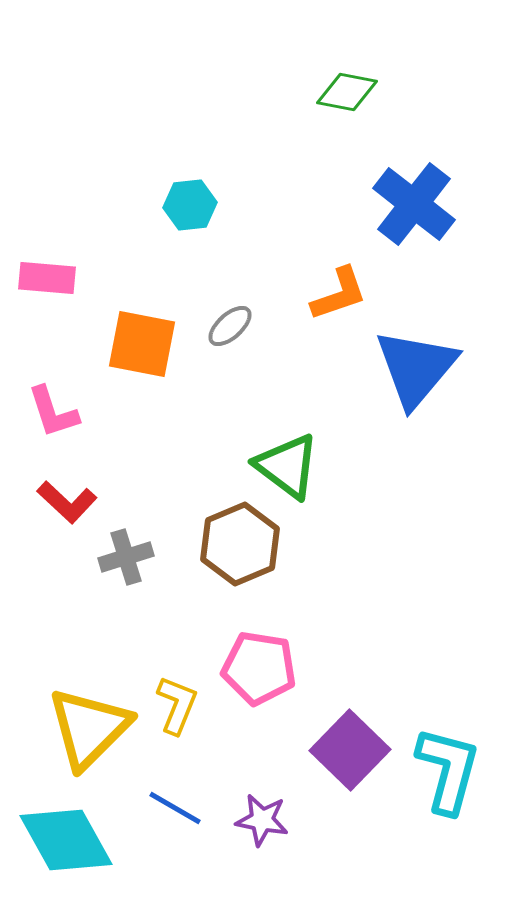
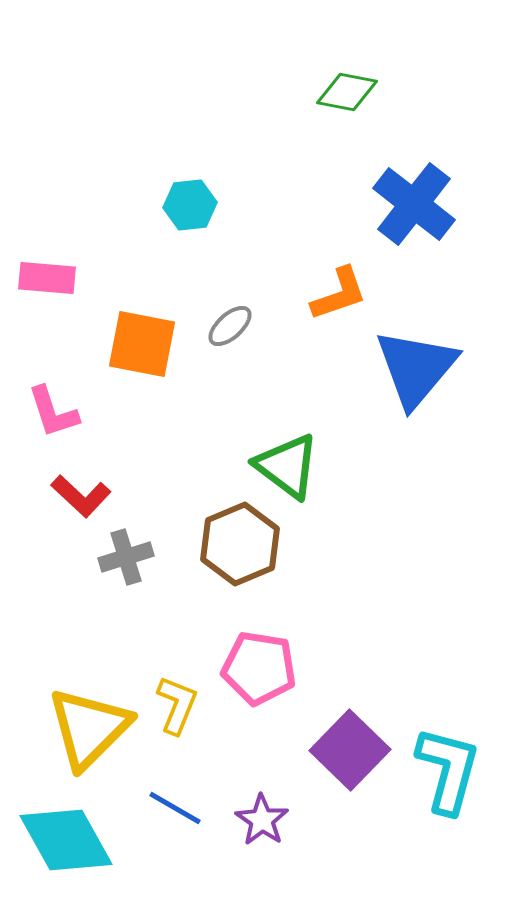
red L-shape: moved 14 px right, 6 px up
purple star: rotated 24 degrees clockwise
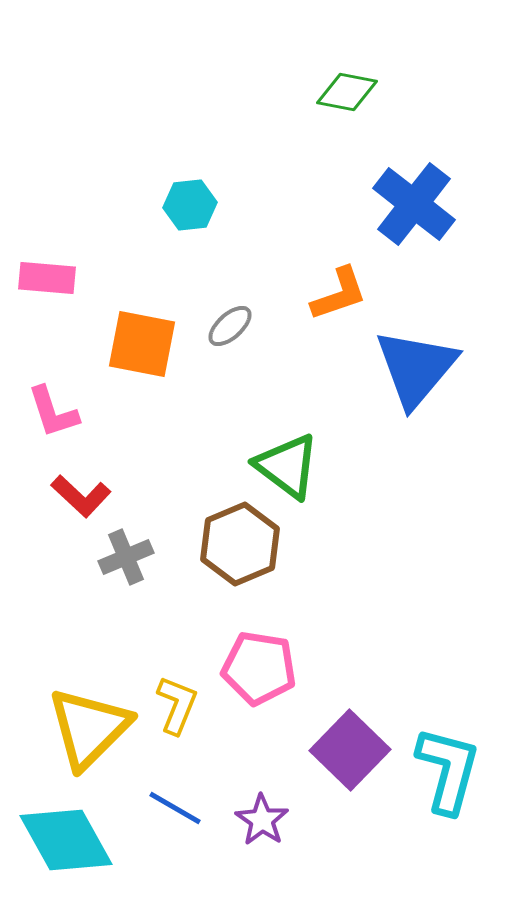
gray cross: rotated 6 degrees counterclockwise
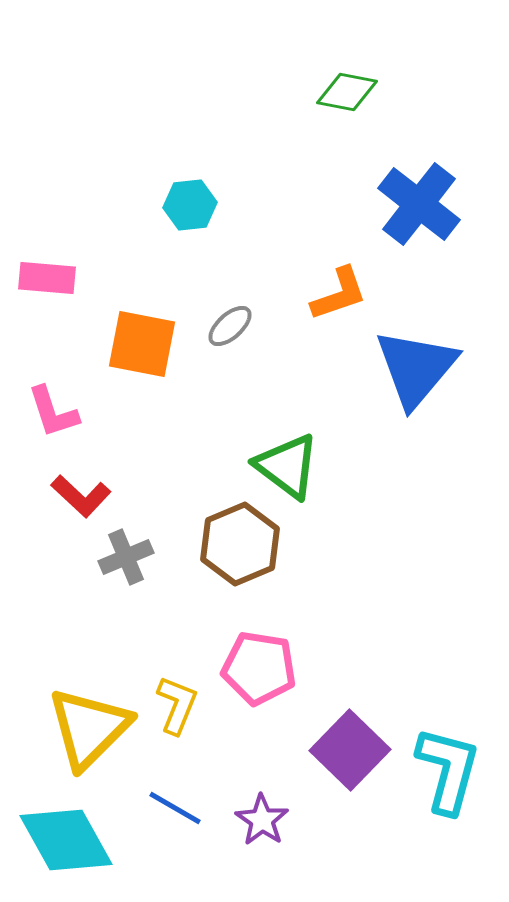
blue cross: moved 5 px right
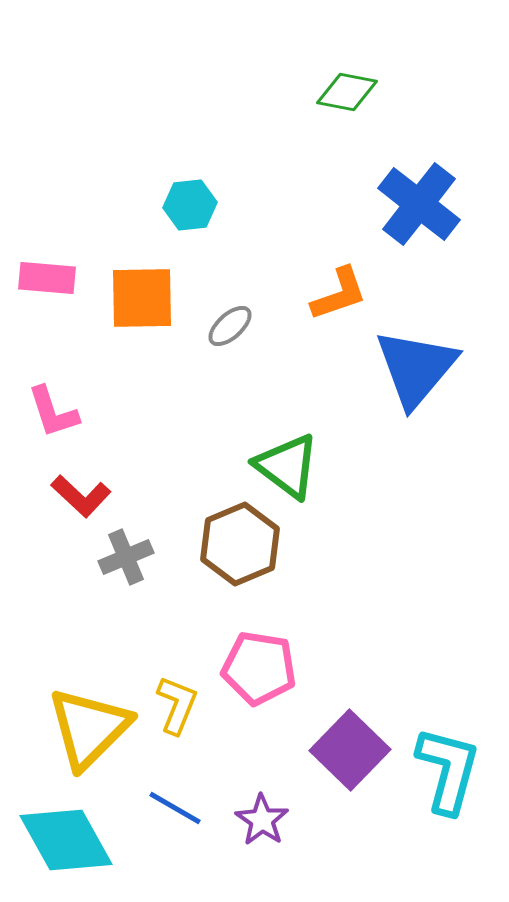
orange square: moved 46 px up; rotated 12 degrees counterclockwise
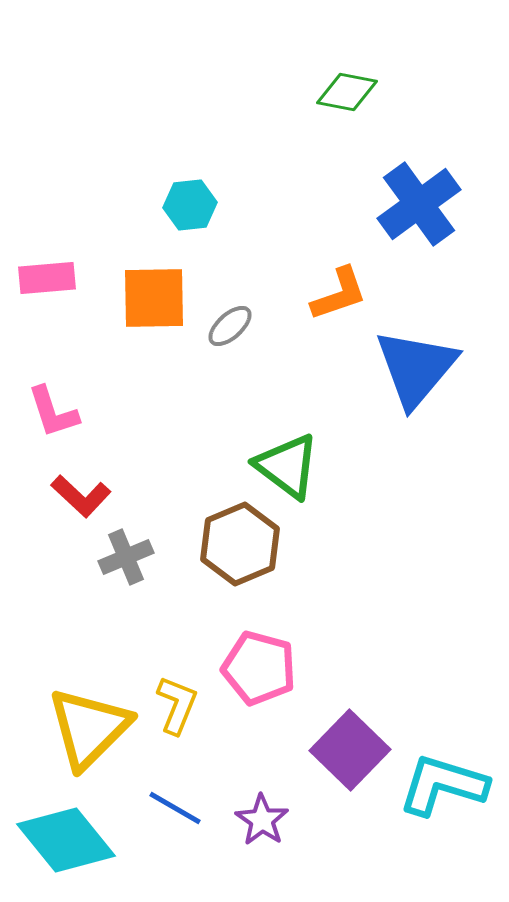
blue cross: rotated 16 degrees clockwise
pink rectangle: rotated 10 degrees counterclockwise
orange square: moved 12 px right
pink pentagon: rotated 6 degrees clockwise
cyan L-shape: moved 5 px left, 15 px down; rotated 88 degrees counterclockwise
cyan diamond: rotated 10 degrees counterclockwise
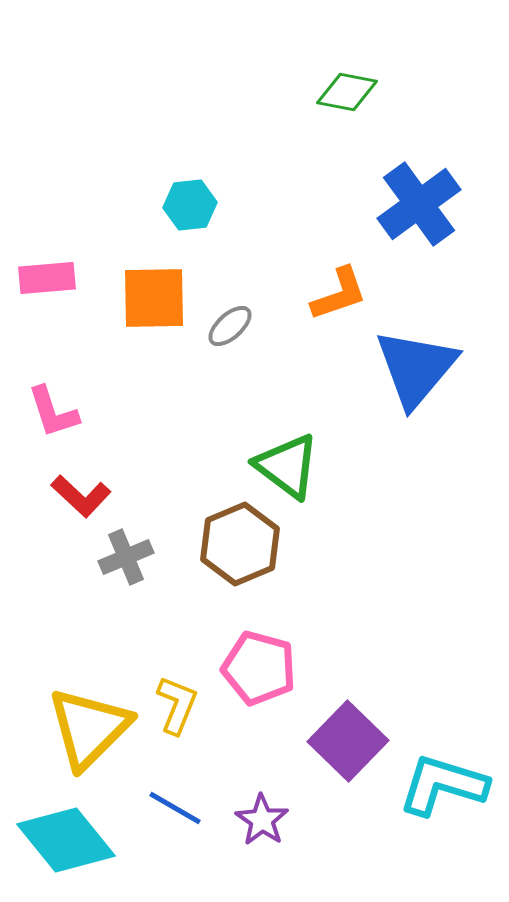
purple square: moved 2 px left, 9 px up
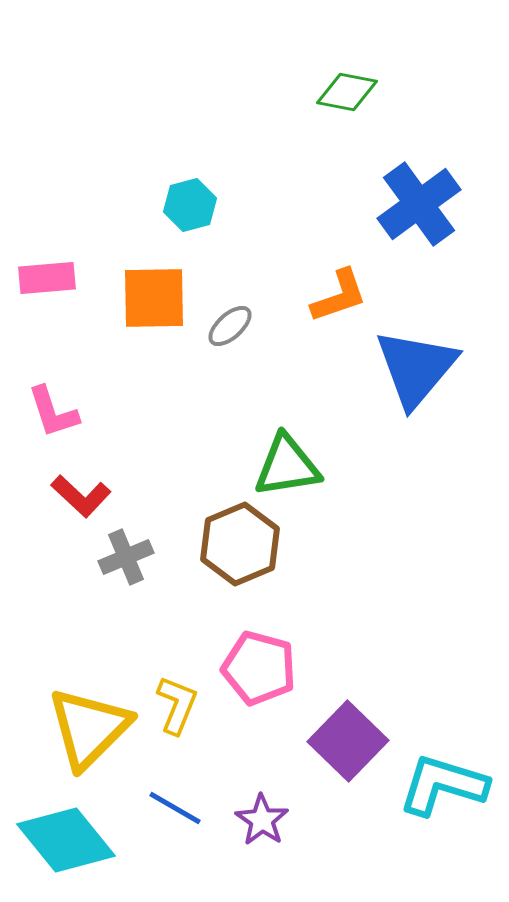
cyan hexagon: rotated 9 degrees counterclockwise
orange L-shape: moved 2 px down
green triangle: rotated 46 degrees counterclockwise
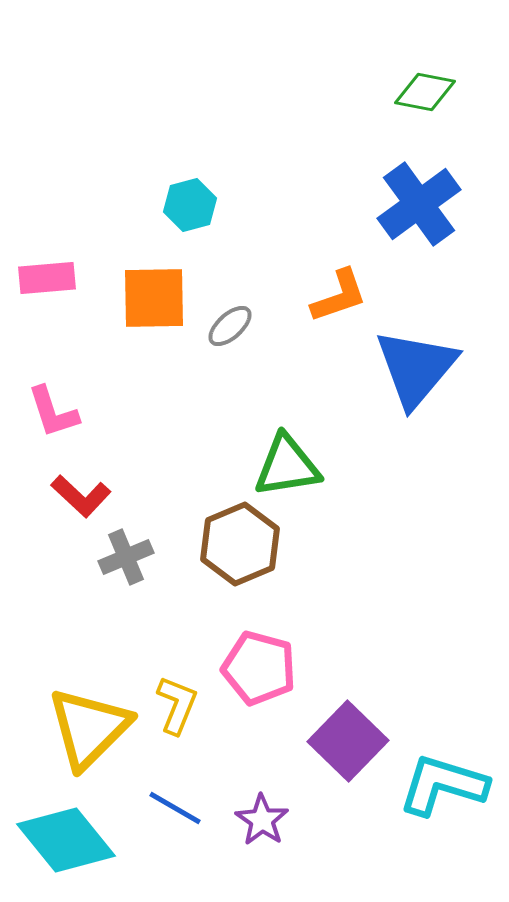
green diamond: moved 78 px right
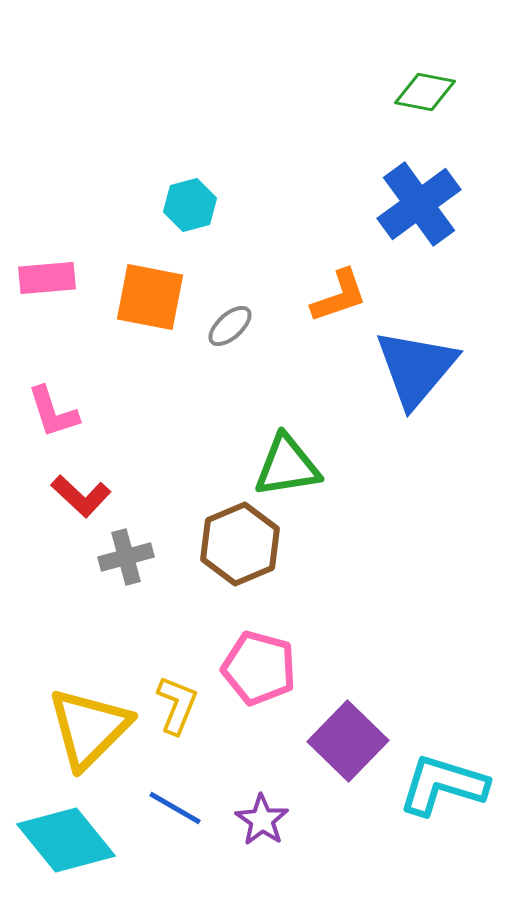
orange square: moved 4 px left, 1 px up; rotated 12 degrees clockwise
gray cross: rotated 8 degrees clockwise
